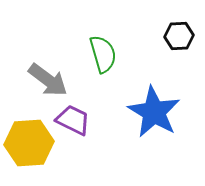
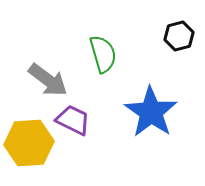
black hexagon: rotated 12 degrees counterclockwise
blue star: moved 3 px left; rotated 4 degrees clockwise
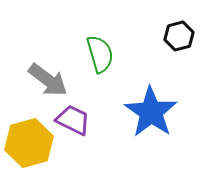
green semicircle: moved 3 px left
yellow hexagon: rotated 12 degrees counterclockwise
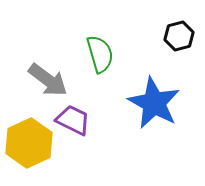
blue star: moved 3 px right, 9 px up; rotated 6 degrees counterclockwise
yellow hexagon: rotated 9 degrees counterclockwise
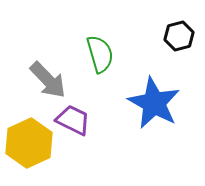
gray arrow: rotated 9 degrees clockwise
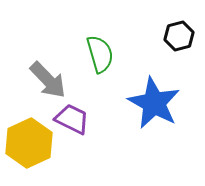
purple trapezoid: moved 1 px left, 1 px up
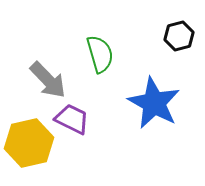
yellow hexagon: rotated 12 degrees clockwise
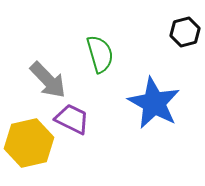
black hexagon: moved 6 px right, 4 px up
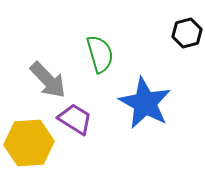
black hexagon: moved 2 px right, 1 px down
blue star: moved 9 px left
purple trapezoid: moved 3 px right; rotated 6 degrees clockwise
yellow hexagon: rotated 9 degrees clockwise
